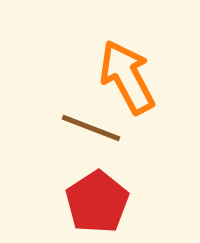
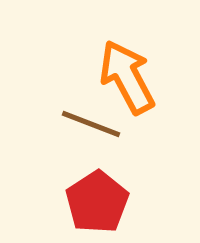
brown line: moved 4 px up
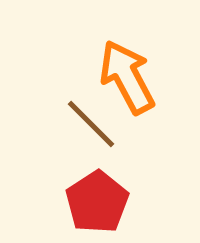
brown line: rotated 24 degrees clockwise
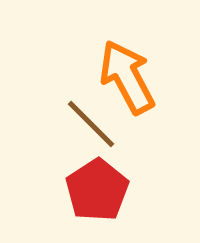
red pentagon: moved 12 px up
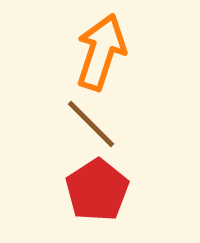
orange arrow: moved 26 px left, 25 px up; rotated 46 degrees clockwise
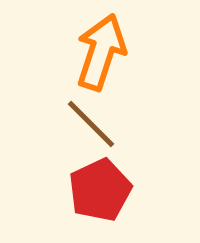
red pentagon: moved 3 px right; rotated 8 degrees clockwise
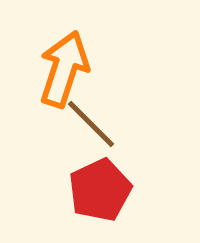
orange arrow: moved 37 px left, 17 px down
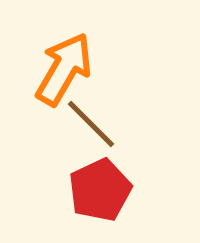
orange arrow: rotated 12 degrees clockwise
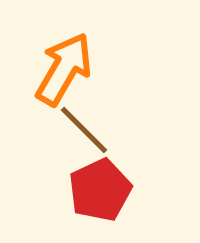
brown line: moved 7 px left, 6 px down
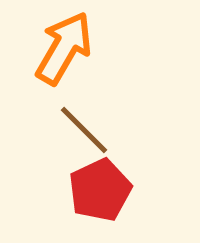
orange arrow: moved 21 px up
